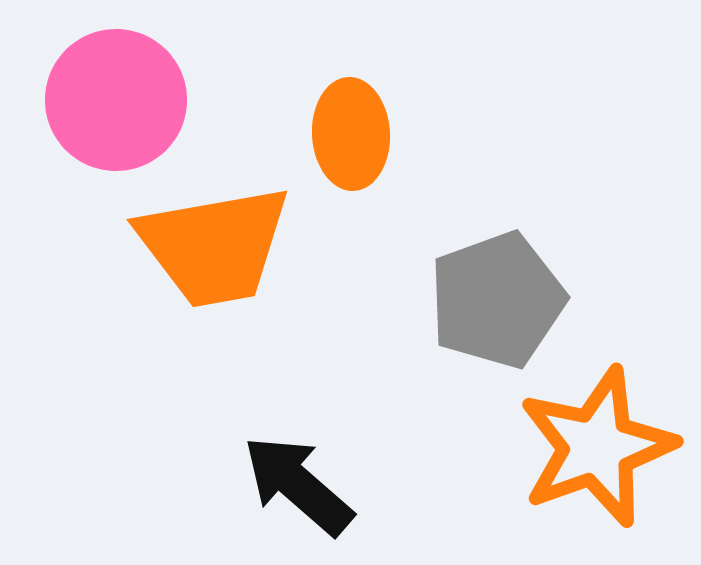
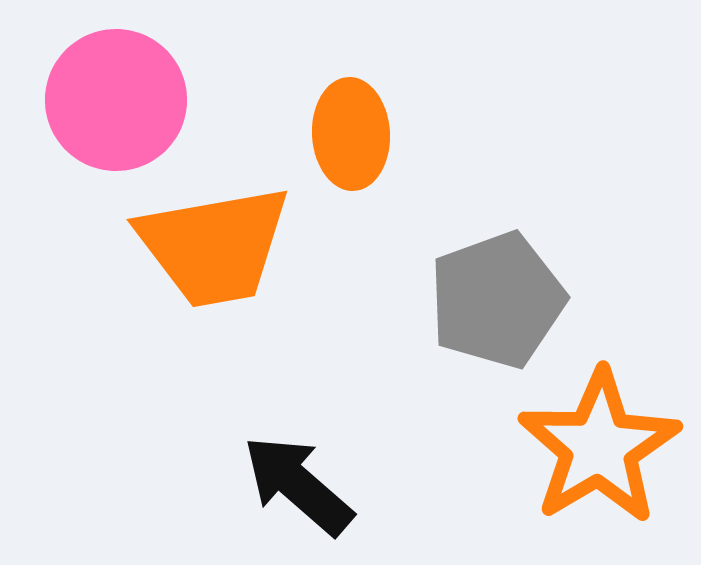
orange star: moved 2 px right; rotated 11 degrees counterclockwise
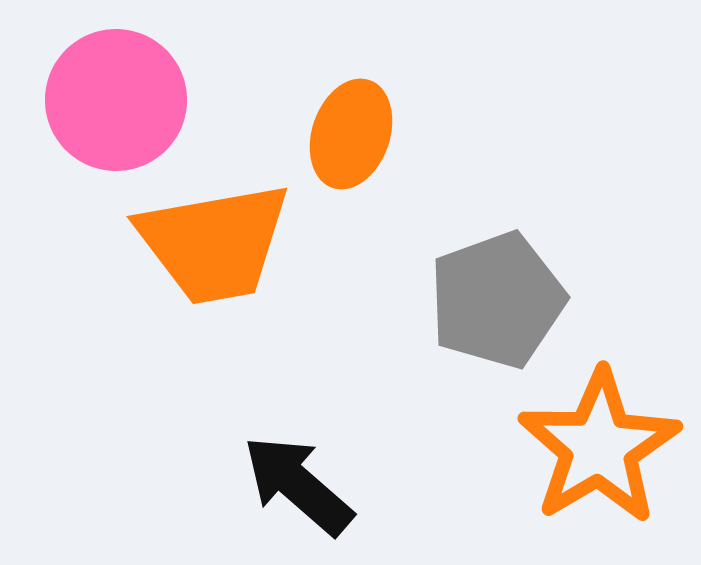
orange ellipse: rotated 22 degrees clockwise
orange trapezoid: moved 3 px up
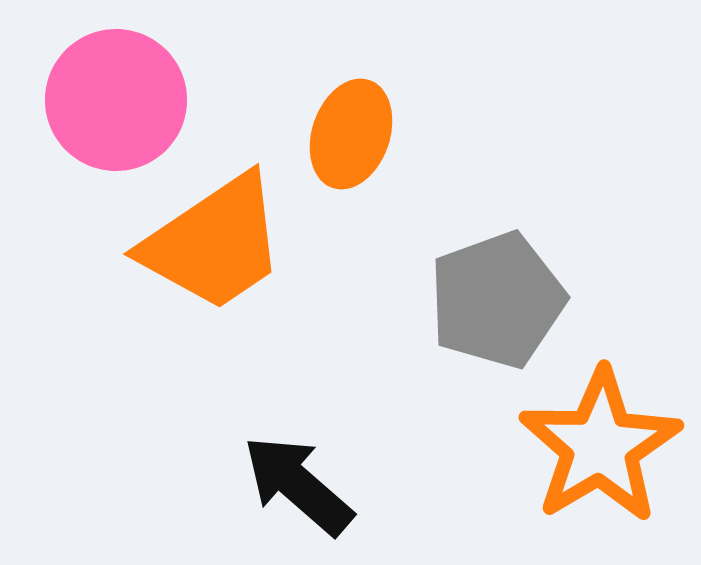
orange trapezoid: rotated 24 degrees counterclockwise
orange star: moved 1 px right, 1 px up
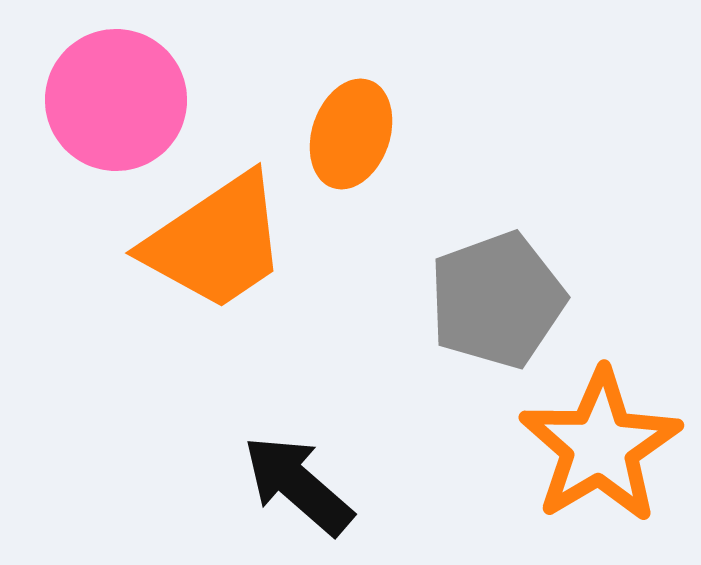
orange trapezoid: moved 2 px right, 1 px up
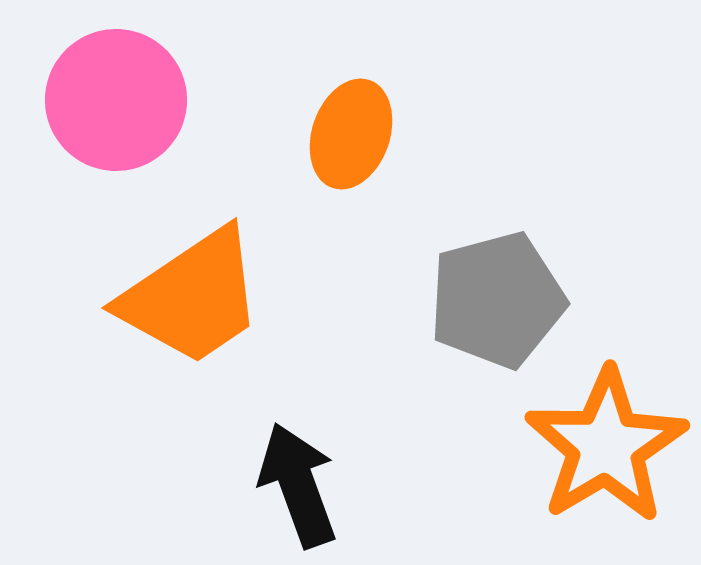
orange trapezoid: moved 24 px left, 55 px down
gray pentagon: rotated 5 degrees clockwise
orange star: moved 6 px right
black arrow: rotated 29 degrees clockwise
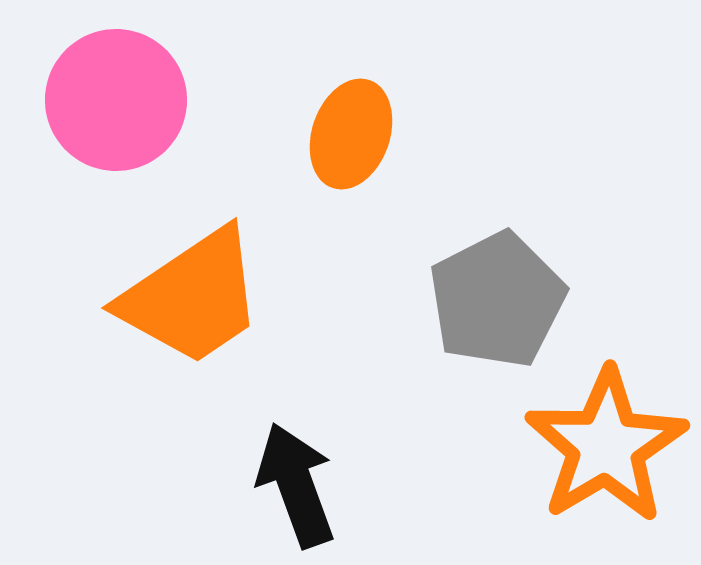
gray pentagon: rotated 12 degrees counterclockwise
black arrow: moved 2 px left
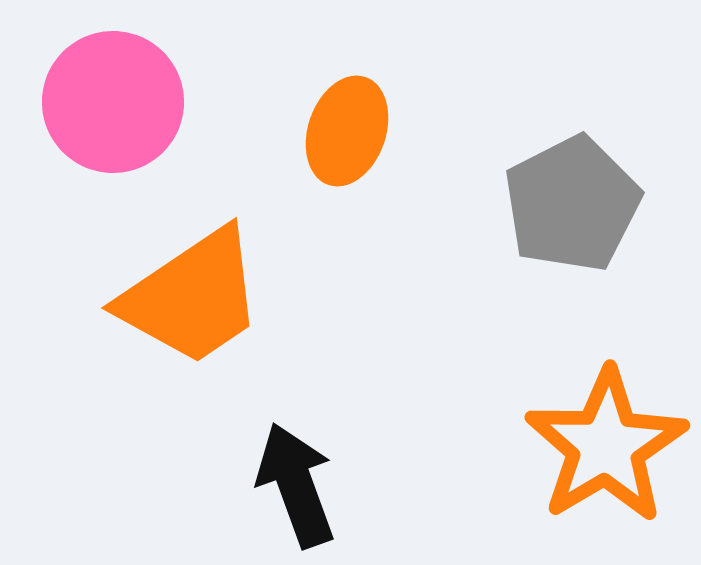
pink circle: moved 3 px left, 2 px down
orange ellipse: moved 4 px left, 3 px up
gray pentagon: moved 75 px right, 96 px up
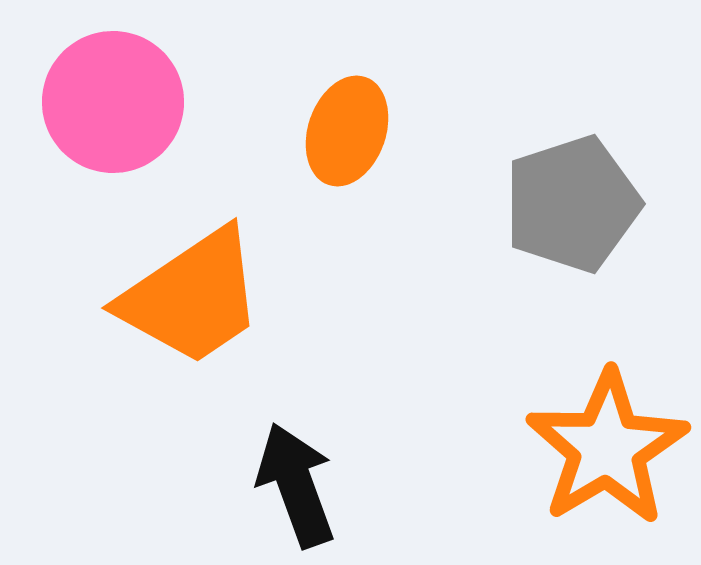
gray pentagon: rotated 9 degrees clockwise
orange star: moved 1 px right, 2 px down
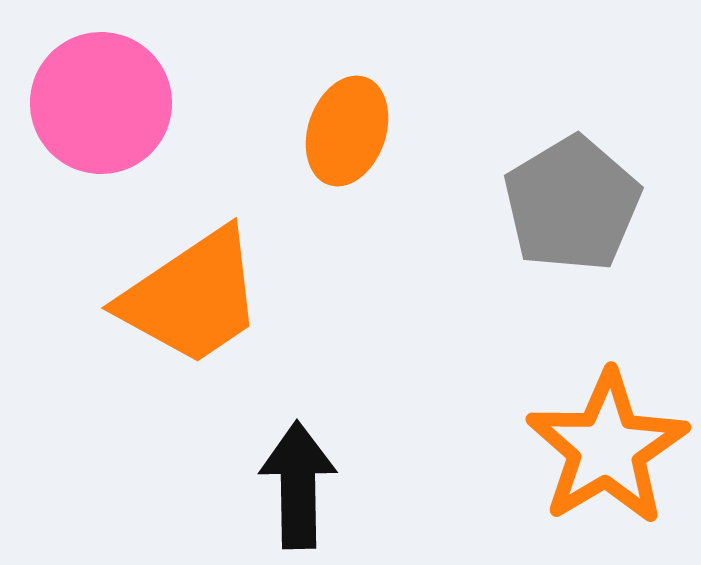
pink circle: moved 12 px left, 1 px down
gray pentagon: rotated 13 degrees counterclockwise
black arrow: moved 2 px right; rotated 19 degrees clockwise
